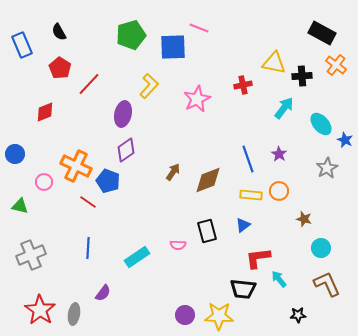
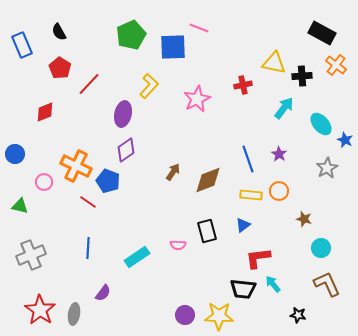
green pentagon at (131, 35): rotated 8 degrees counterclockwise
cyan arrow at (279, 279): moved 6 px left, 5 px down
black star at (298, 315): rotated 14 degrees clockwise
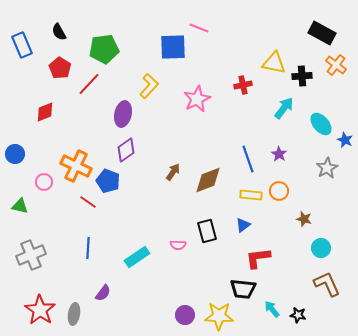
green pentagon at (131, 35): moved 27 px left, 14 px down; rotated 16 degrees clockwise
cyan arrow at (273, 284): moved 1 px left, 25 px down
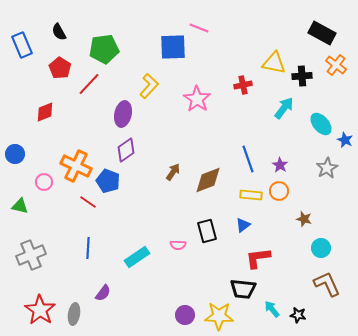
pink star at (197, 99): rotated 12 degrees counterclockwise
purple star at (279, 154): moved 1 px right, 11 px down
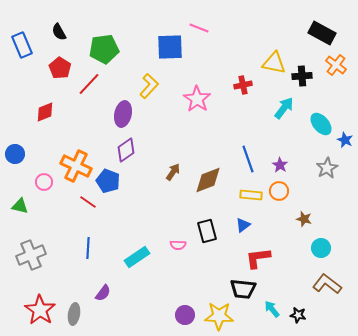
blue square at (173, 47): moved 3 px left
brown L-shape at (327, 284): rotated 28 degrees counterclockwise
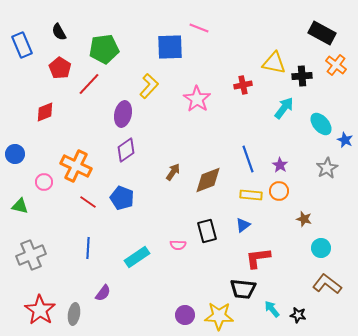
blue pentagon at (108, 181): moved 14 px right, 17 px down
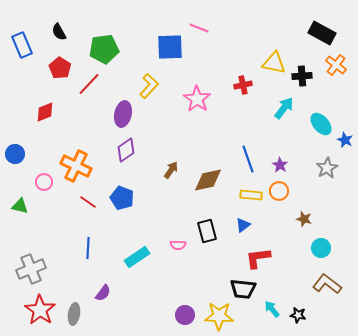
brown arrow at (173, 172): moved 2 px left, 2 px up
brown diamond at (208, 180): rotated 8 degrees clockwise
gray cross at (31, 255): moved 14 px down
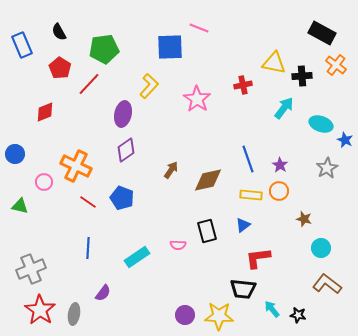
cyan ellipse at (321, 124): rotated 30 degrees counterclockwise
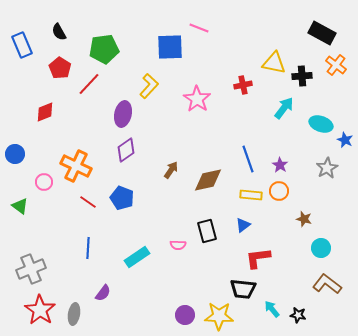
green triangle at (20, 206): rotated 24 degrees clockwise
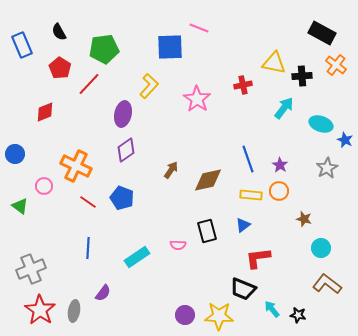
pink circle at (44, 182): moved 4 px down
black trapezoid at (243, 289): rotated 16 degrees clockwise
gray ellipse at (74, 314): moved 3 px up
